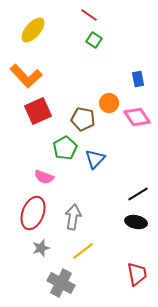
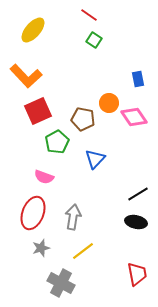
pink diamond: moved 3 px left
green pentagon: moved 8 px left, 6 px up
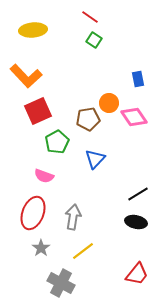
red line: moved 1 px right, 2 px down
yellow ellipse: rotated 44 degrees clockwise
brown pentagon: moved 5 px right; rotated 20 degrees counterclockwise
pink semicircle: moved 1 px up
gray star: rotated 18 degrees counterclockwise
red trapezoid: rotated 50 degrees clockwise
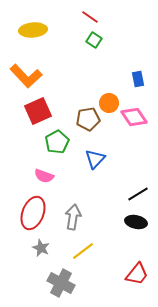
gray star: rotated 12 degrees counterclockwise
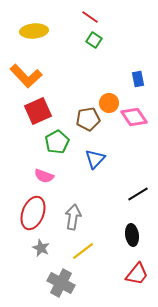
yellow ellipse: moved 1 px right, 1 px down
black ellipse: moved 4 px left, 13 px down; rotated 70 degrees clockwise
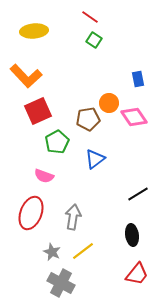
blue triangle: rotated 10 degrees clockwise
red ellipse: moved 2 px left
gray star: moved 11 px right, 4 px down
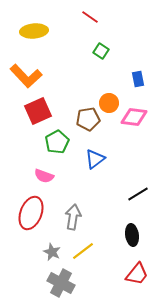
green square: moved 7 px right, 11 px down
pink diamond: rotated 48 degrees counterclockwise
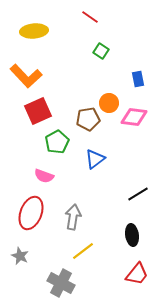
gray star: moved 32 px left, 4 px down
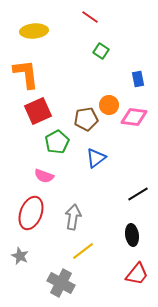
orange L-shape: moved 2 px up; rotated 144 degrees counterclockwise
orange circle: moved 2 px down
brown pentagon: moved 2 px left
blue triangle: moved 1 px right, 1 px up
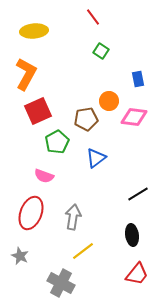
red line: moved 3 px right; rotated 18 degrees clockwise
orange L-shape: rotated 36 degrees clockwise
orange circle: moved 4 px up
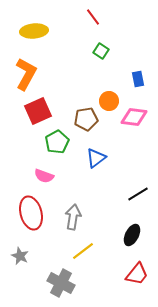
red ellipse: rotated 36 degrees counterclockwise
black ellipse: rotated 35 degrees clockwise
